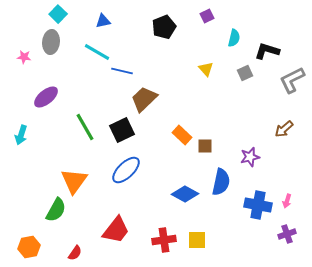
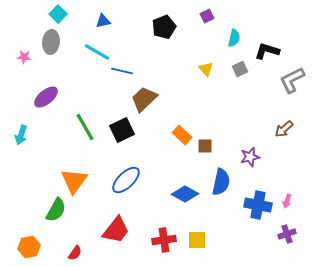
gray square: moved 5 px left, 4 px up
blue ellipse: moved 10 px down
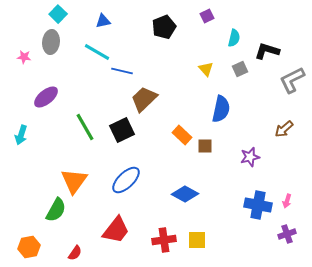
blue semicircle: moved 73 px up
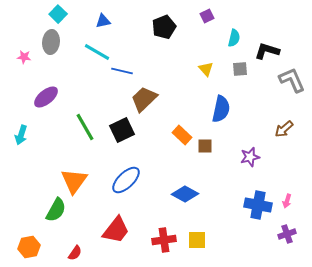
gray square: rotated 21 degrees clockwise
gray L-shape: rotated 92 degrees clockwise
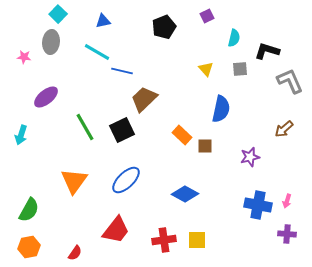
gray L-shape: moved 2 px left, 1 px down
green semicircle: moved 27 px left
purple cross: rotated 24 degrees clockwise
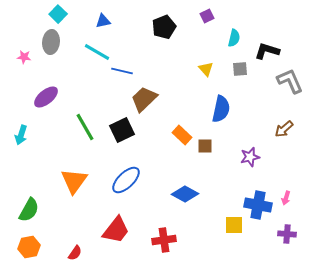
pink arrow: moved 1 px left, 3 px up
yellow square: moved 37 px right, 15 px up
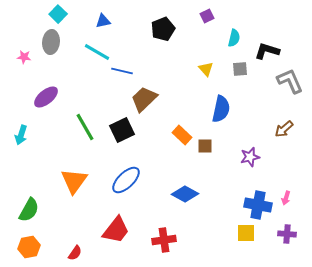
black pentagon: moved 1 px left, 2 px down
yellow square: moved 12 px right, 8 px down
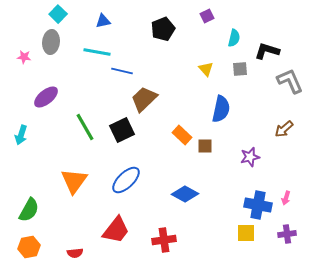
cyan line: rotated 20 degrees counterclockwise
purple cross: rotated 12 degrees counterclockwise
red semicircle: rotated 49 degrees clockwise
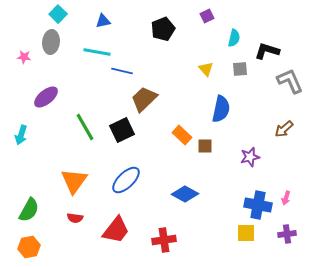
red semicircle: moved 35 px up; rotated 14 degrees clockwise
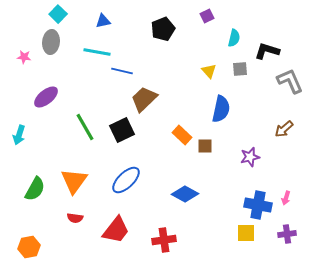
yellow triangle: moved 3 px right, 2 px down
cyan arrow: moved 2 px left
green semicircle: moved 6 px right, 21 px up
